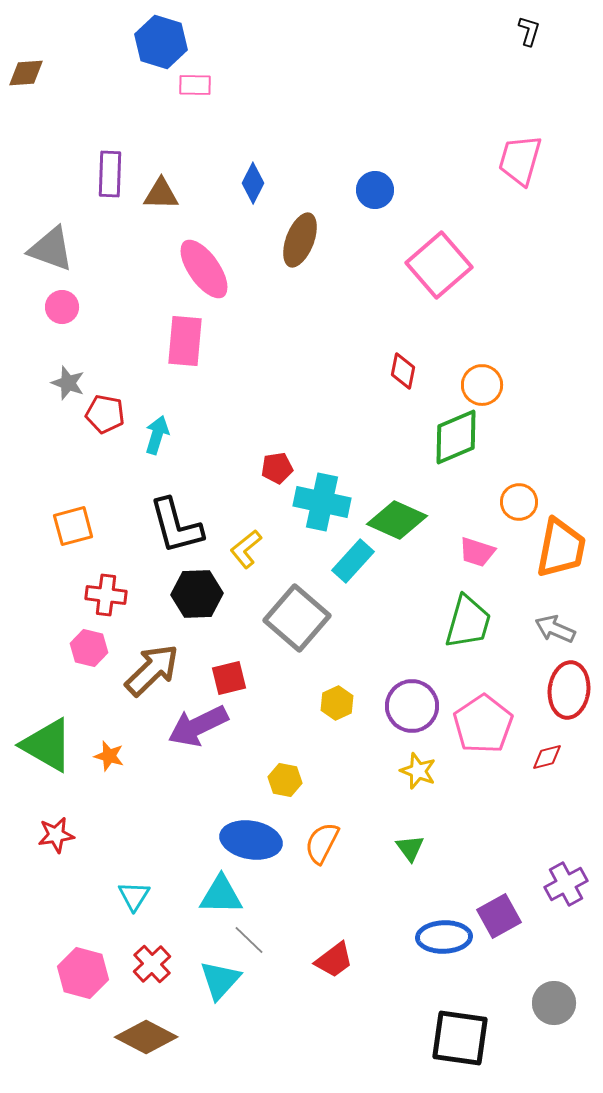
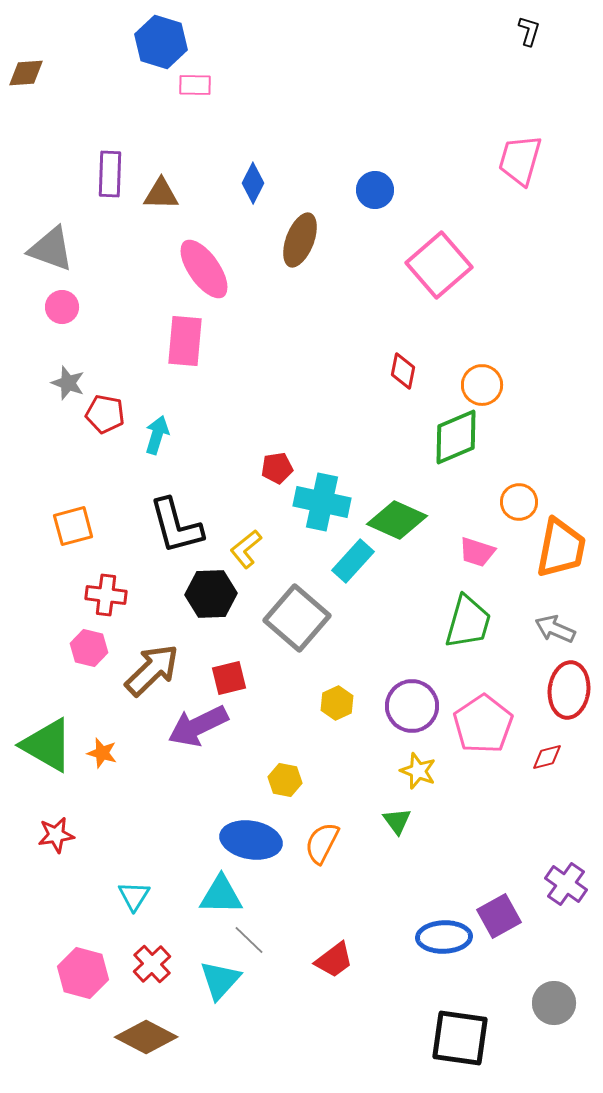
black hexagon at (197, 594): moved 14 px right
orange star at (109, 756): moved 7 px left, 3 px up
green triangle at (410, 848): moved 13 px left, 27 px up
purple cross at (566, 884): rotated 27 degrees counterclockwise
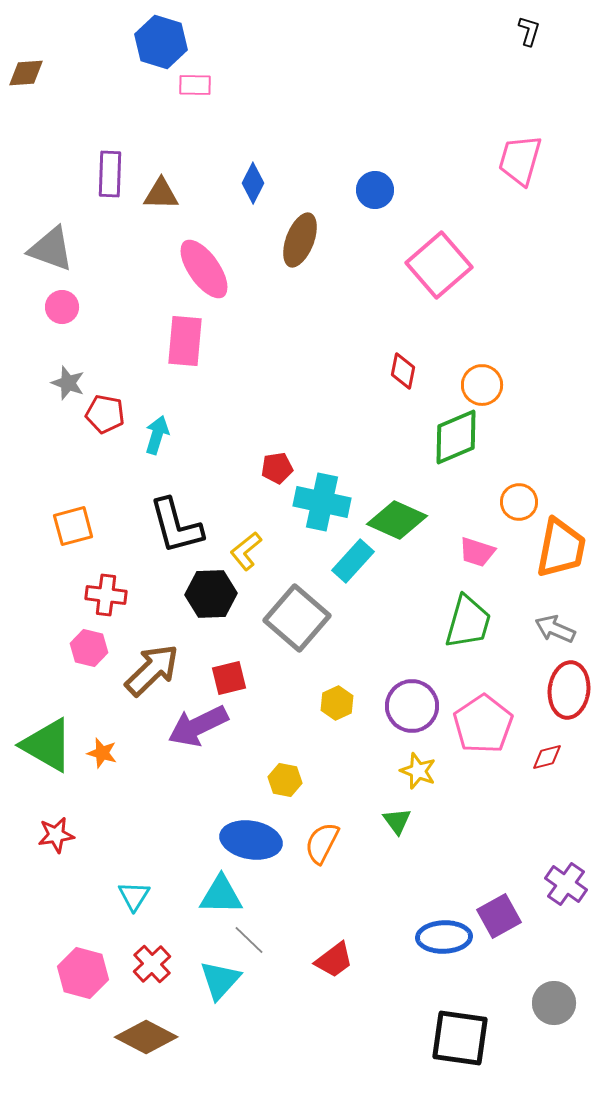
yellow L-shape at (246, 549): moved 2 px down
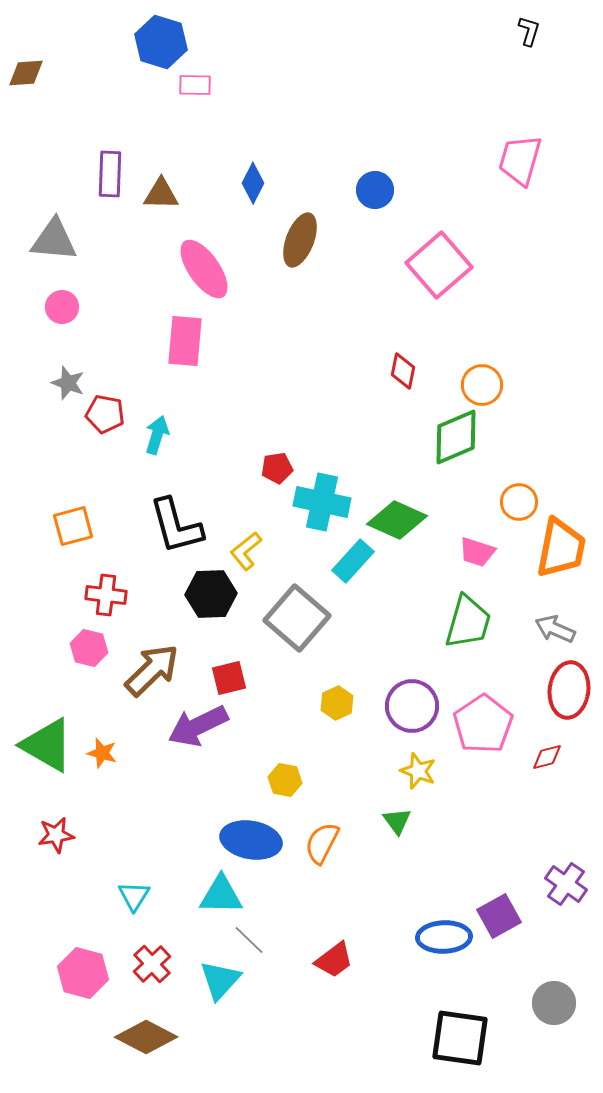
gray triangle at (51, 249): moved 3 px right, 9 px up; rotated 15 degrees counterclockwise
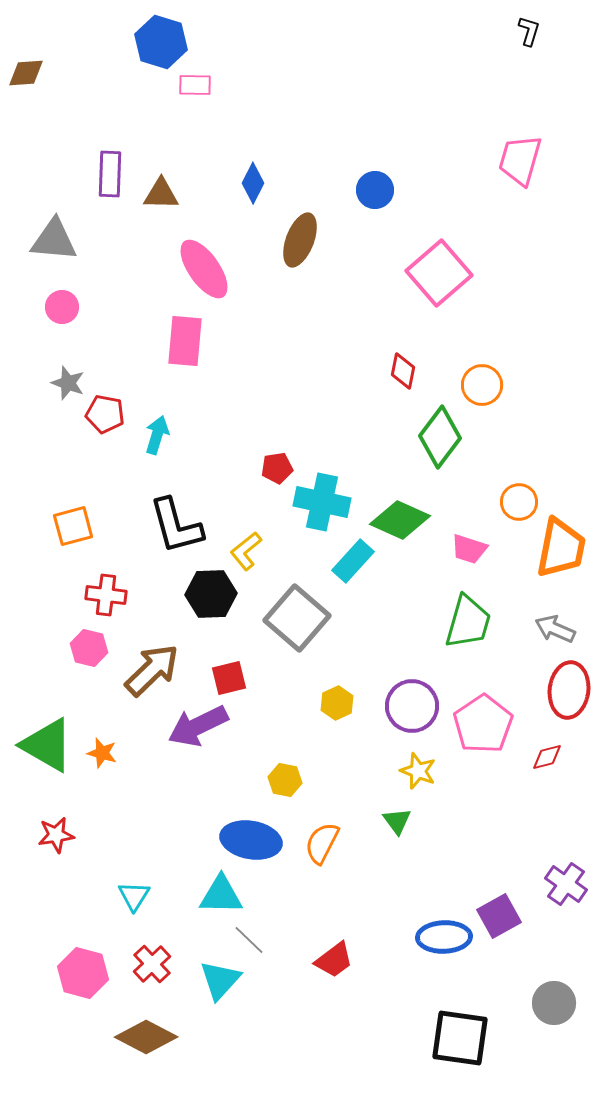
pink square at (439, 265): moved 8 px down
green diamond at (456, 437): moved 16 px left; rotated 30 degrees counterclockwise
green diamond at (397, 520): moved 3 px right
pink trapezoid at (477, 552): moved 8 px left, 3 px up
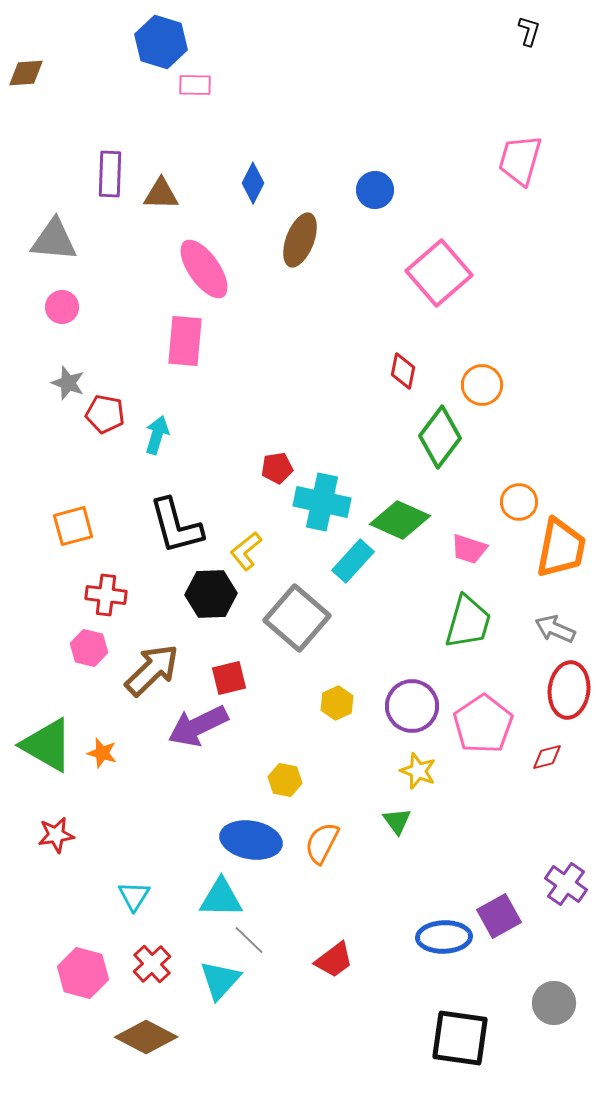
cyan triangle at (221, 895): moved 3 px down
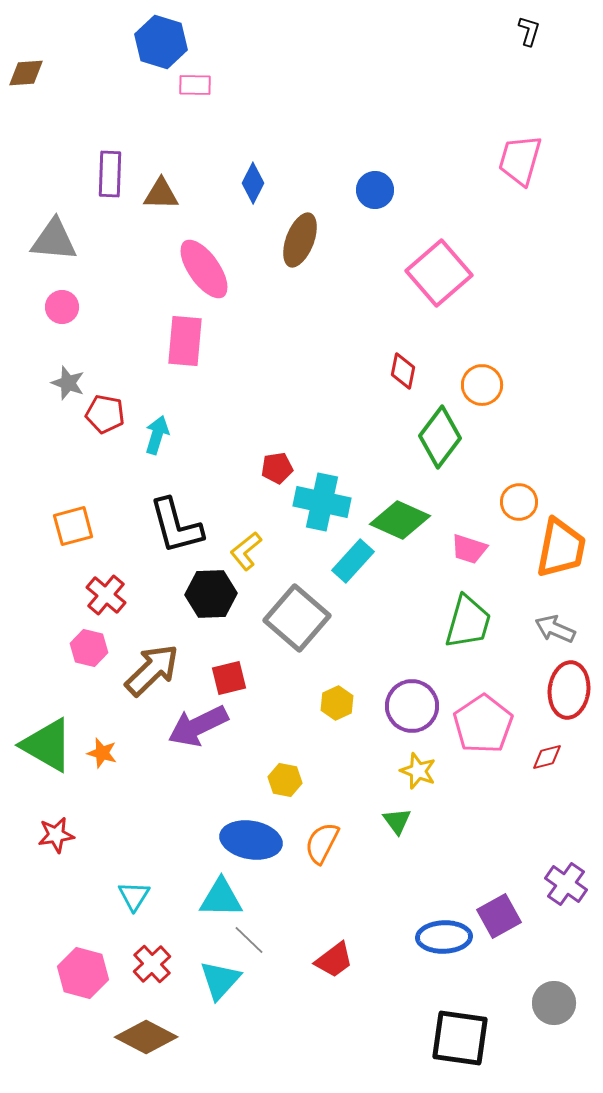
red cross at (106, 595): rotated 33 degrees clockwise
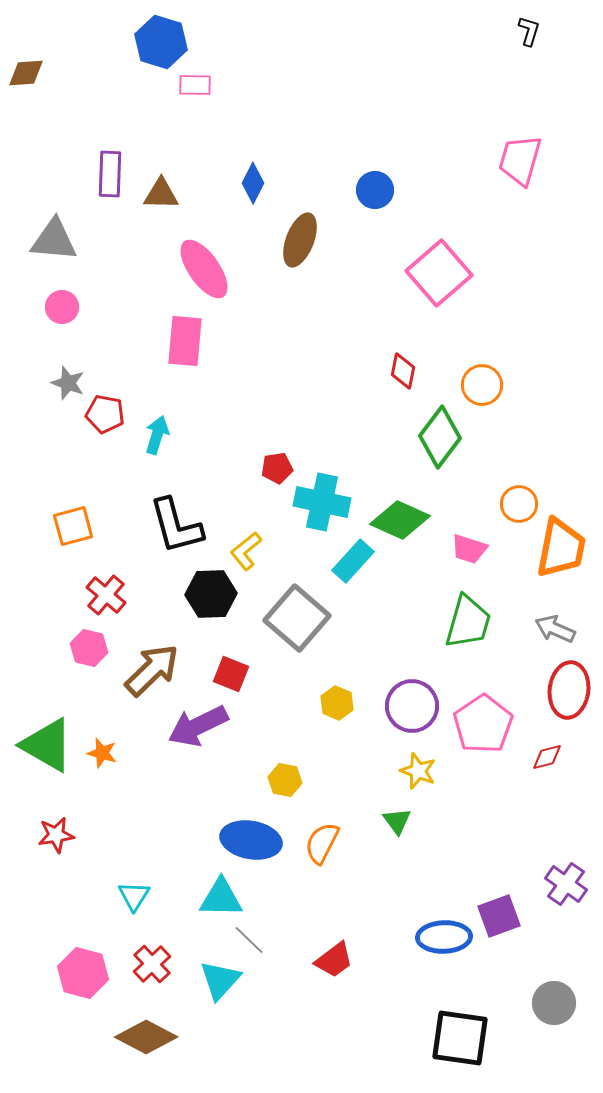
orange circle at (519, 502): moved 2 px down
red square at (229, 678): moved 2 px right, 4 px up; rotated 36 degrees clockwise
yellow hexagon at (337, 703): rotated 12 degrees counterclockwise
purple square at (499, 916): rotated 9 degrees clockwise
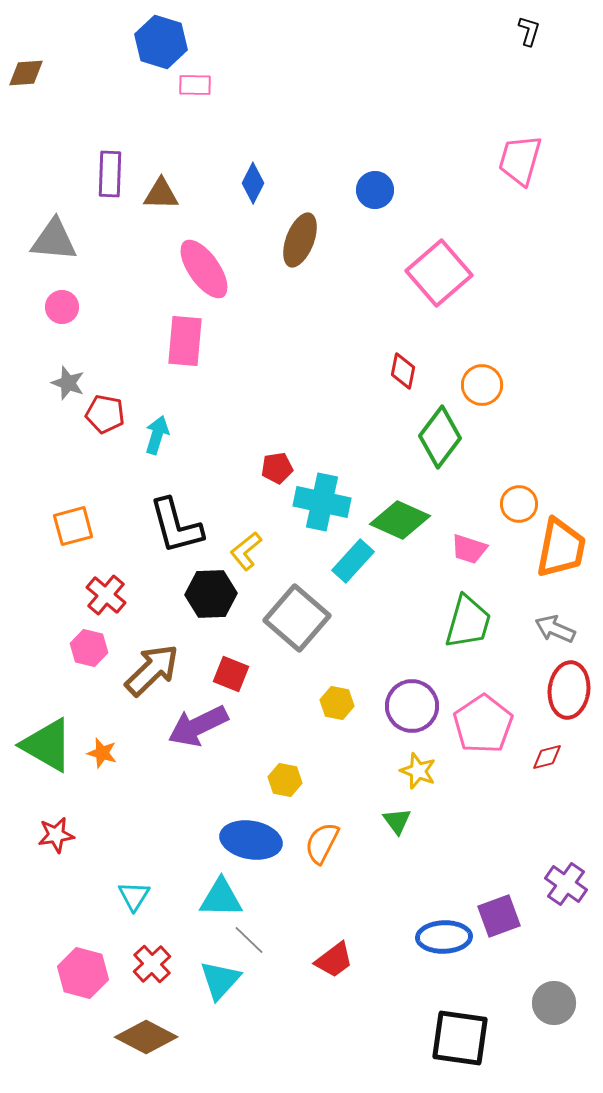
yellow hexagon at (337, 703): rotated 12 degrees counterclockwise
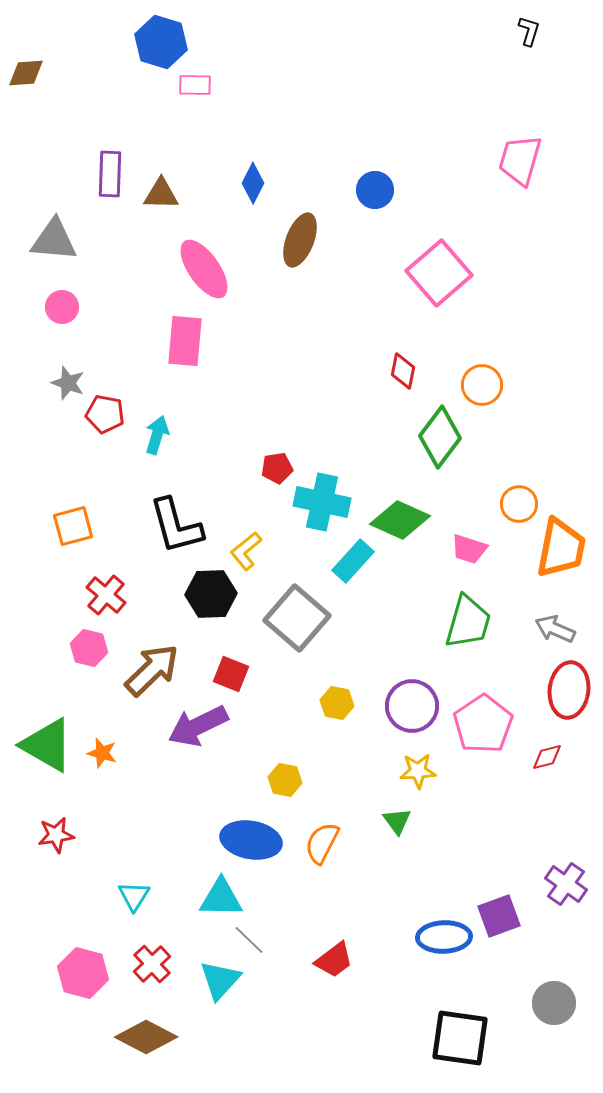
yellow star at (418, 771): rotated 24 degrees counterclockwise
